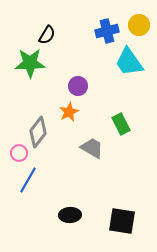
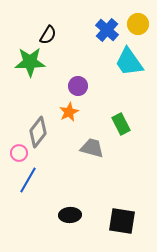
yellow circle: moved 1 px left, 1 px up
blue cross: moved 1 px up; rotated 35 degrees counterclockwise
black semicircle: moved 1 px right
green star: moved 1 px up
gray trapezoid: rotated 15 degrees counterclockwise
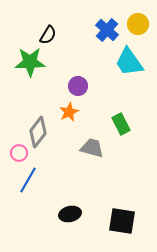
black ellipse: moved 1 px up; rotated 10 degrees counterclockwise
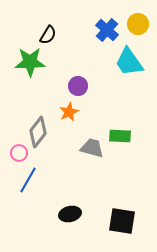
green rectangle: moved 1 px left, 12 px down; rotated 60 degrees counterclockwise
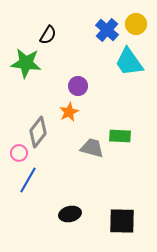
yellow circle: moved 2 px left
green star: moved 4 px left, 1 px down; rotated 8 degrees clockwise
black square: rotated 8 degrees counterclockwise
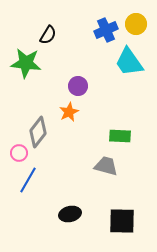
blue cross: moved 1 px left; rotated 25 degrees clockwise
gray trapezoid: moved 14 px right, 18 px down
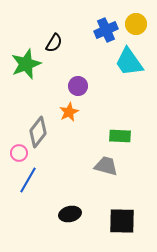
black semicircle: moved 6 px right, 8 px down
green star: moved 1 px down; rotated 28 degrees counterclockwise
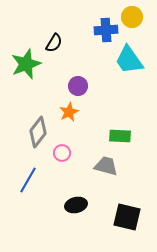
yellow circle: moved 4 px left, 7 px up
blue cross: rotated 20 degrees clockwise
cyan trapezoid: moved 2 px up
pink circle: moved 43 px right
black ellipse: moved 6 px right, 9 px up
black square: moved 5 px right, 4 px up; rotated 12 degrees clockwise
